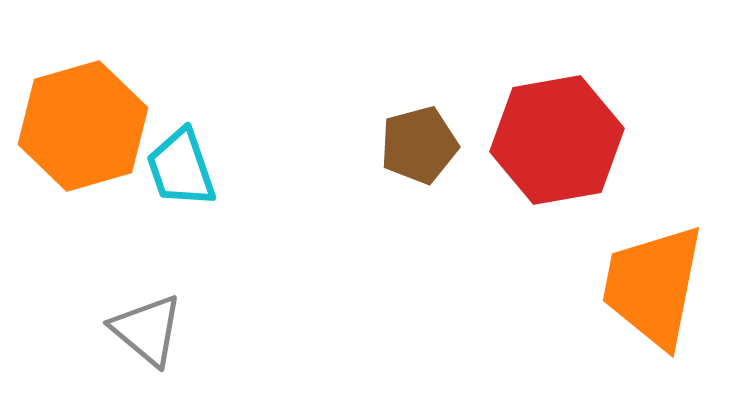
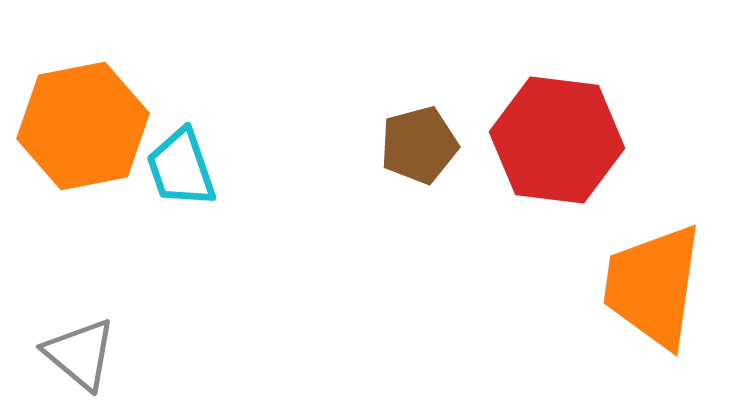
orange hexagon: rotated 5 degrees clockwise
red hexagon: rotated 17 degrees clockwise
orange trapezoid: rotated 3 degrees counterclockwise
gray triangle: moved 67 px left, 24 px down
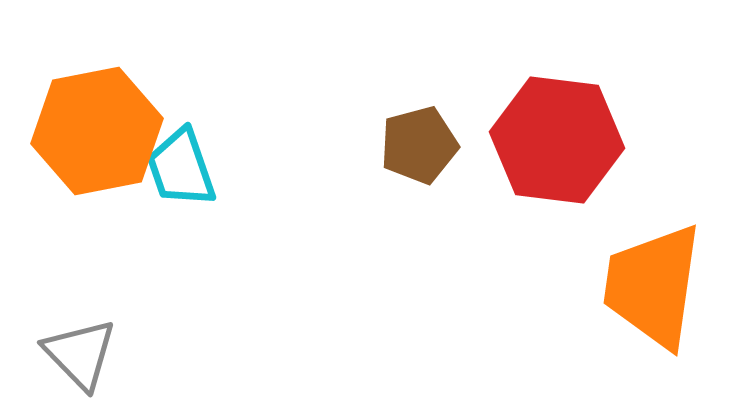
orange hexagon: moved 14 px right, 5 px down
gray triangle: rotated 6 degrees clockwise
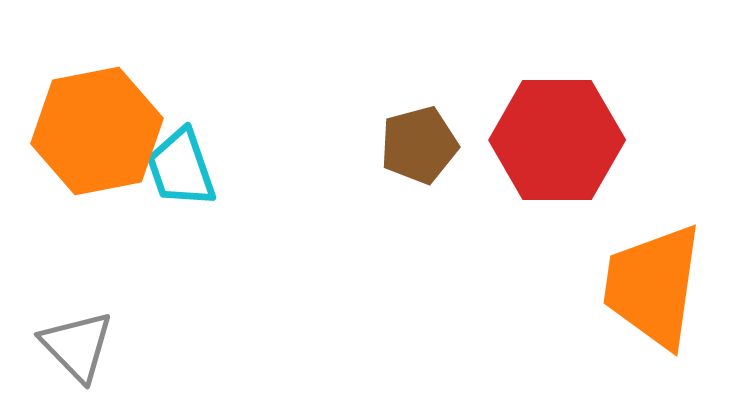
red hexagon: rotated 7 degrees counterclockwise
gray triangle: moved 3 px left, 8 px up
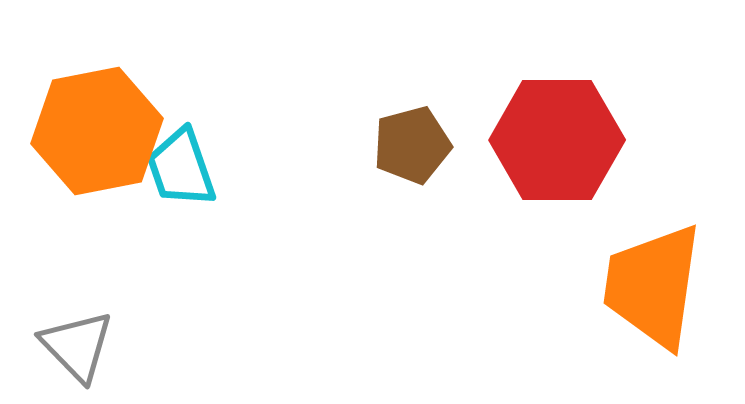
brown pentagon: moved 7 px left
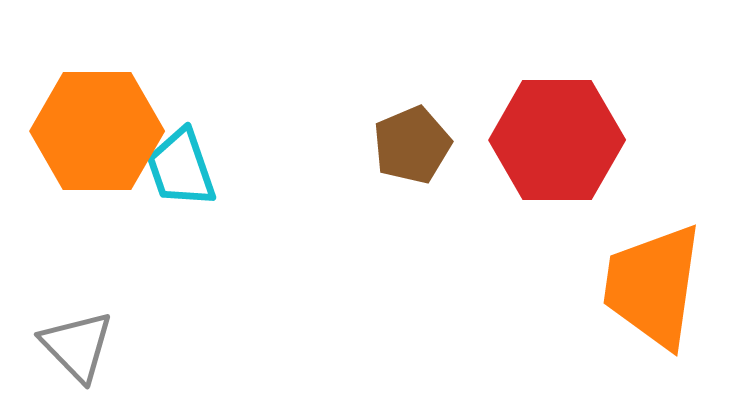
orange hexagon: rotated 11 degrees clockwise
brown pentagon: rotated 8 degrees counterclockwise
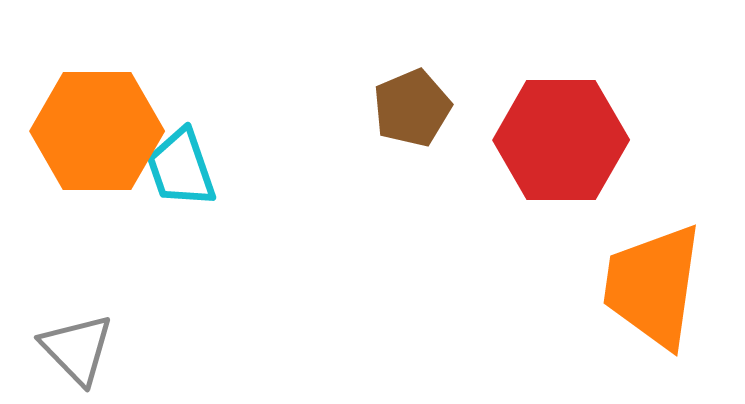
red hexagon: moved 4 px right
brown pentagon: moved 37 px up
gray triangle: moved 3 px down
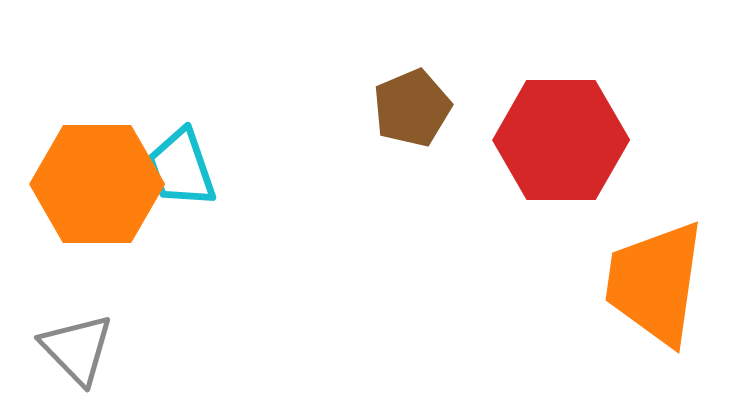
orange hexagon: moved 53 px down
orange trapezoid: moved 2 px right, 3 px up
